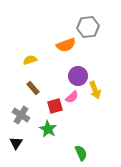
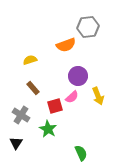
yellow arrow: moved 3 px right, 6 px down
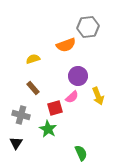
yellow semicircle: moved 3 px right, 1 px up
red square: moved 2 px down
gray cross: rotated 18 degrees counterclockwise
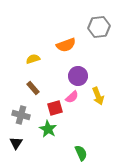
gray hexagon: moved 11 px right
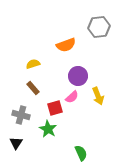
yellow semicircle: moved 5 px down
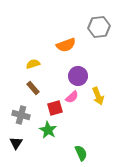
green star: moved 1 px down
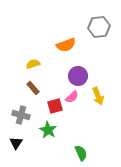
red square: moved 2 px up
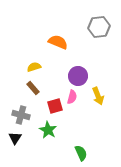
orange semicircle: moved 8 px left, 3 px up; rotated 138 degrees counterclockwise
yellow semicircle: moved 1 px right, 3 px down
pink semicircle: rotated 32 degrees counterclockwise
black triangle: moved 1 px left, 5 px up
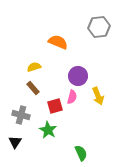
black triangle: moved 4 px down
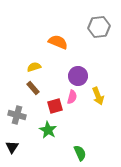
gray cross: moved 4 px left
black triangle: moved 3 px left, 5 px down
green semicircle: moved 1 px left
